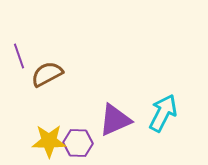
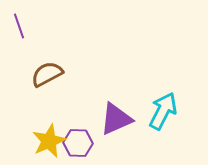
purple line: moved 30 px up
cyan arrow: moved 2 px up
purple triangle: moved 1 px right, 1 px up
yellow star: rotated 24 degrees counterclockwise
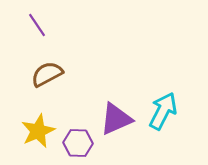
purple line: moved 18 px right, 1 px up; rotated 15 degrees counterclockwise
yellow star: moved 11 px left, 10 px up
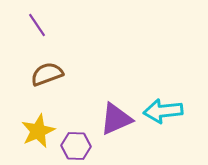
brown semicircle: rotated 8 degrees clockwise
cyan arrow: rotated 123 degrees counterclockwise
purple hexagon: moved 2 px left, 3 px down
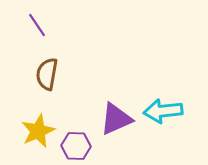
brown semicircle: rotated 60 degrees counterclockwise
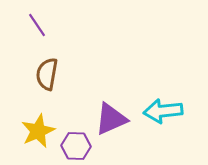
purple triangle: moved 5 px left
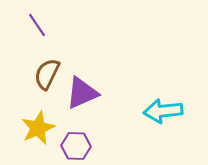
brown semicircle: rotated 16 degrees clockwise
purple triangle: moved 29 px left, 26 px up
yellow star: moved 3 px up
